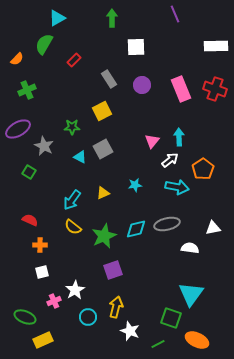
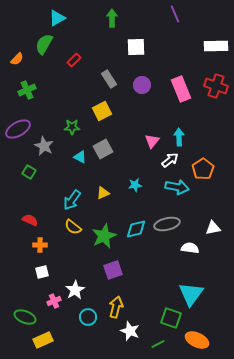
red cross at (215, 89): moved 1 px right, 3 px up
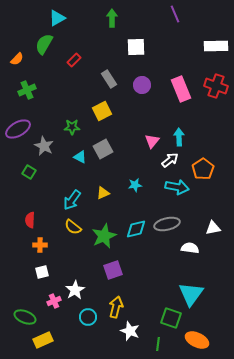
red semicircle at (30, 220): rotated 112 degrees counterclockwise
green line at (158, 344): rotated 56 degrees counterclockwise
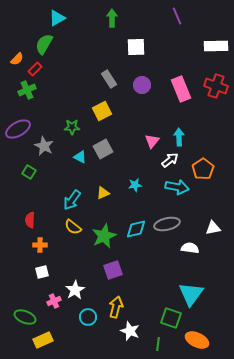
purple line at (175, 14): moved 2 px right, 2 px down
red rectangle at (74, 60): moved 39 px left, 9 px down
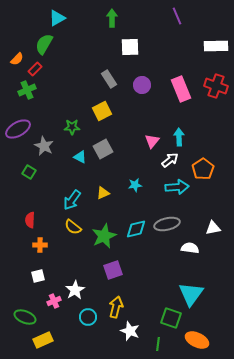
white square at (136, 47): moved 6 px left
cyan arrow at (177, 187): rotated 15 degrees counterclockwise
white square at (42, 272): moved 4 px left, 4 px down
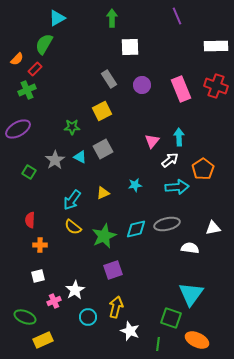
gray star at (44, 146): moved 11 px right, 14 px down; rotated 12 degrees clockwise
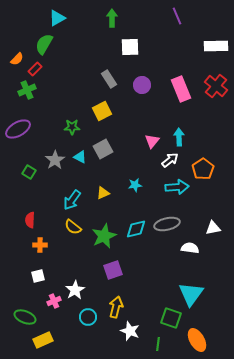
red cross at (216, 86): rotated 20 degrees clockwise
orange ellipse at (197, 340): rotated 35 degrees clockwise
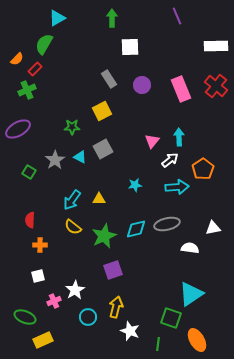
yellow triangle at (103, 193): moved 4 px left, 6 px down; rotated 24 degrees clockwise
cyan triangle at (191, 294): rotated 20 degrees clockwise
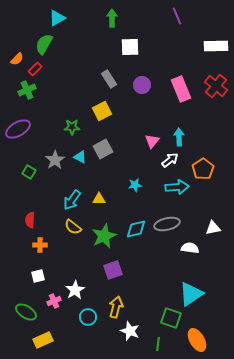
green ellipse at (25, 317): moved 1 px right, 5 px up; rotated 10 degrees clockwise
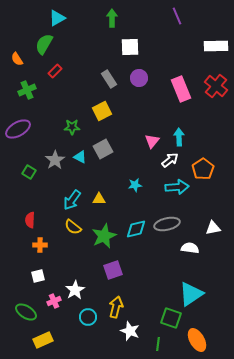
orange semicircle at (17, 59): rotated 104 degrees clockwise
red rectangle at (35, 69): moved 20 px right, 2 px down
purple circle at (142, 85): moved 3 px left, 7 px up
